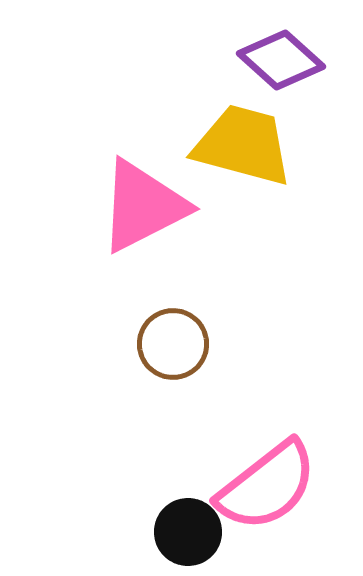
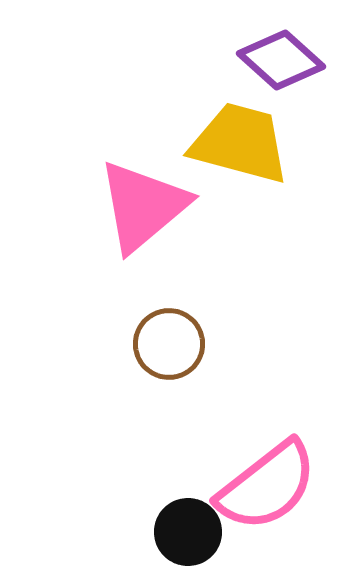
yellow trapezoid: moved 3 px left, 2 px up
pink triangle: rotated 13 degrees counterclockwise
brown circle: moved 4 px left
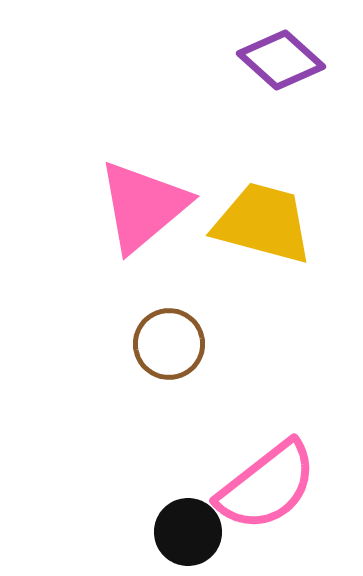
yellow trapezoid: moved 23 px right, 80 px down
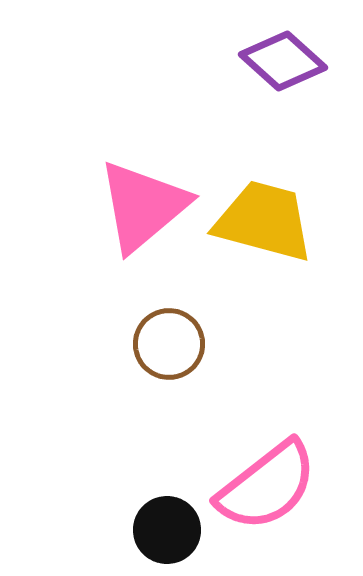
purple diamond: moved 2 px right, 1 px down
yellow trapezoid: moved 1 px right, 2 px up
black circle: moved 21 px left, 2 px up
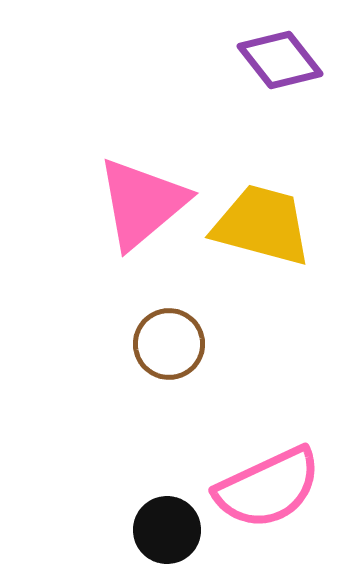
purple diamond: moved 3 px left, 1 px up; rotated 10 degrees clockwise
pink triangle: moved 1 px left, 3 px up
yellow trapezoid: moved 2 px left, 4 px down
pink semicircle: moved 1 px right, 2 px down; rotated 13 degrees clockwise
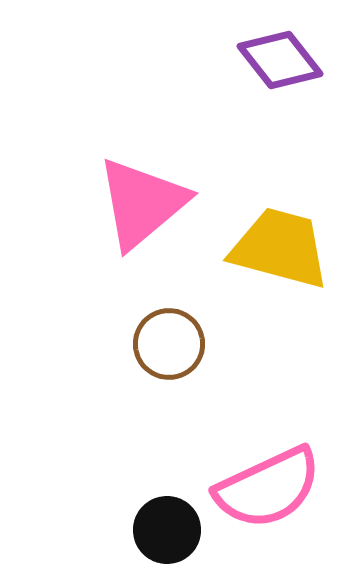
yellow trapezoid: moved 18 px right, 23 px down
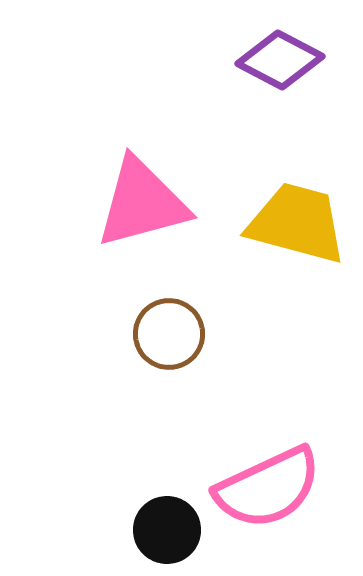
purple diamond: rotated 24 degrees counterclockwise
pink triangle: rotated 25 degrees clockwise
yellow trapezoid: moved 17 px right, 25 px up
brown circle: moved 10 px up
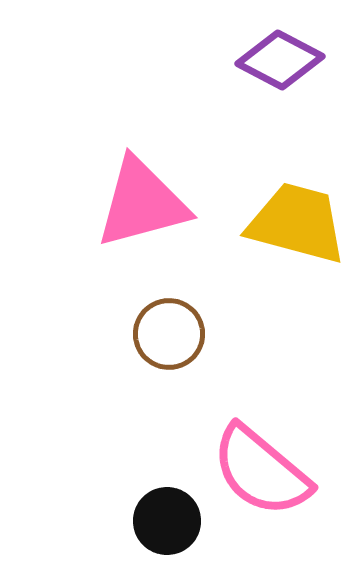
pink semicircle: moved 7 px left, 17 px up; rotated 65 degrees clockwise
black circle: moved 9 px up
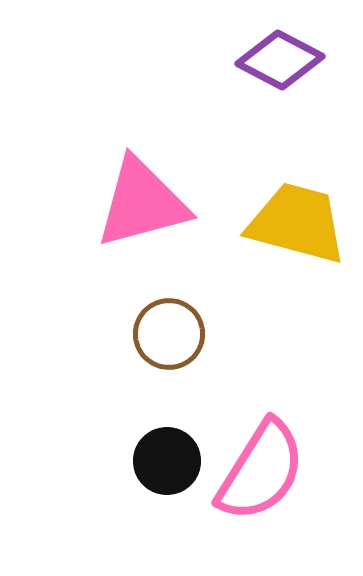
pink semicircle: rotated 98 degrees counterclockwise
black circle: moved 60 px up
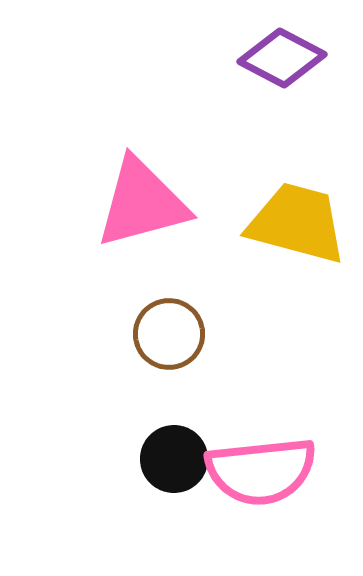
purple diamond: moved 2 px right, 2 px up
black circle: moved 7 px right, 2 px up
pink semicircle: rotated 52 degrees clockwise
